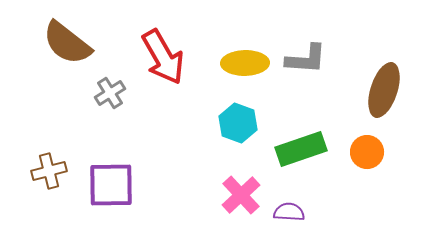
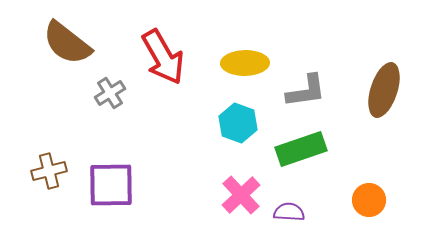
gray L-shape: moved 32 px down; rotated 12 degrees counterclockwise
orange circle: moved 2 px right, 48 px down
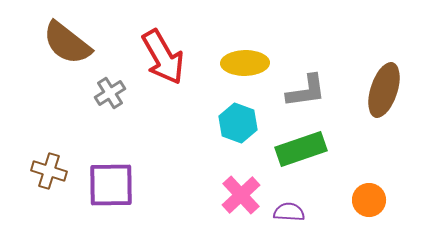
brown cross: rotated 32 degrees clockwise
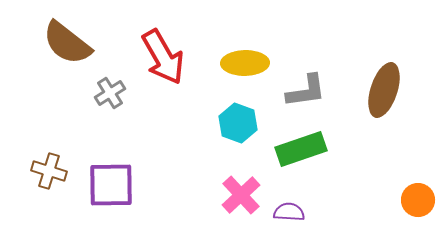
orange circle: moved 49 px right
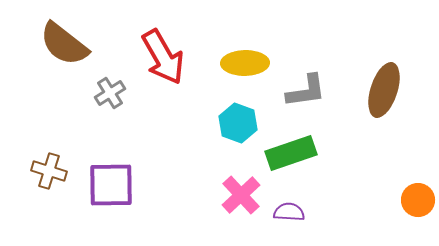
brown semicircle: moved 3 px left, 1 px down
green rectangle: moved 10 px left, 4 px down
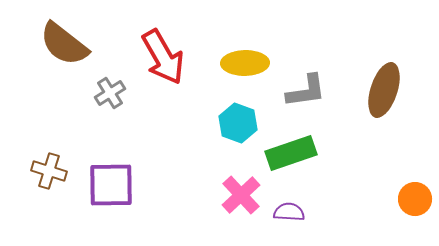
orange circle: moved 3 px left, 1 px up
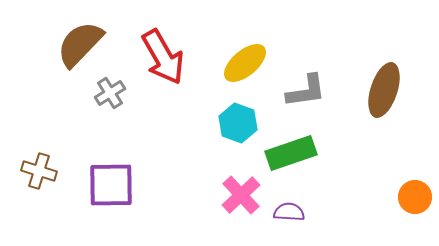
brown semicircle: moved 16 px right; rotated 96 degrees clockwise
yellow ellipse: rotated 39 degrees counterclockwise
brown cross: moved 10 px left
orange circle: moved 2 px up
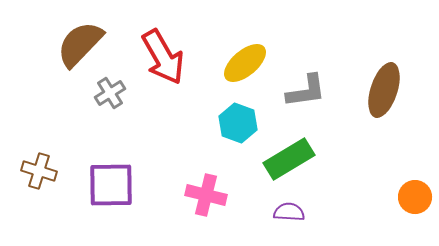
green rectangle: moved 2 px left, 6 px down; rotated 12 degrees counterclockwise
pink cross: moved 35 px left; rotated 33 degrees counterclockwise
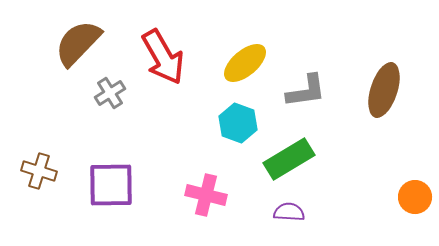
brown semicircle: moved 2 px left, 1 px up
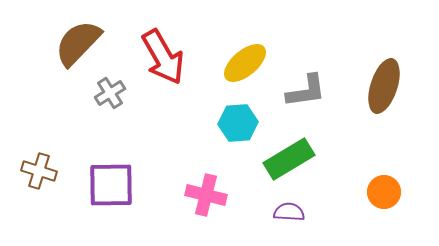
brown ellipse: moved 4 px up
cyan hexagon: rotated 24 degrees counterclockwise
orange circle: moved 31 px left, 5 px up
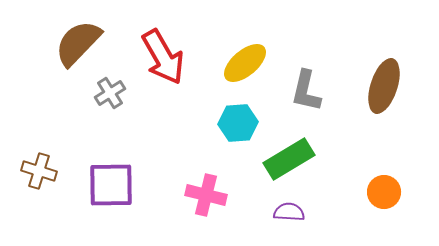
gray L-shape: rotated 111 degrees clockwise
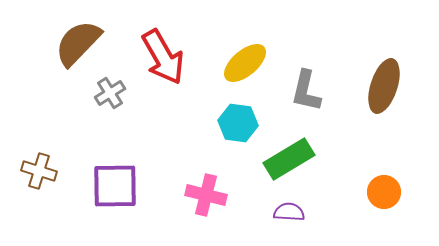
cyan hexagon: rotated 12 degrees clockwise
purple square: moved 4 px right, 1 px down
